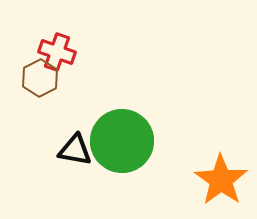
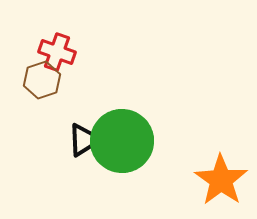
brown hexagon: moved 2 px right, 2 px down; rotated 9 degrees clockwise
black triangle: moved 9 px right, 10 px up; rotated 42 degrees counterclockwise
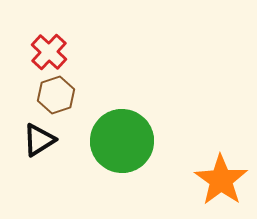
red cross: moved 8 px left; rotated 24 degrees clockwise
brown hexagon: moved 14 px right, 15 px down
black triangle: moved 45 px left
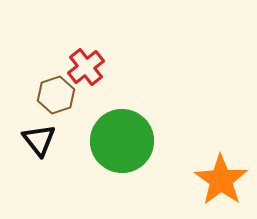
red cross: moved 37 px right, 15 px down; rotated 9 degrees clockwise
black triangle: rotated 36 degrees counterclockwise
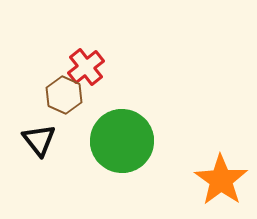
brown hexagon: moved 8 px right; rotated 18 degrees counterclockwise
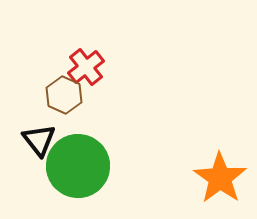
green circle: moved 44 px left, 25 px down
orange star: moved 1 px left, 2 px up
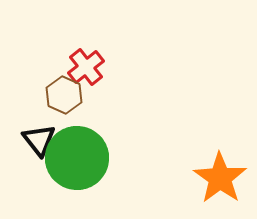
green circle: moved 1 px left, 8 px up
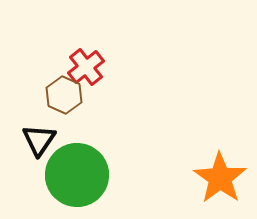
black triangle: rotated 12 degrees clockwise
green circle: moved 17 px down
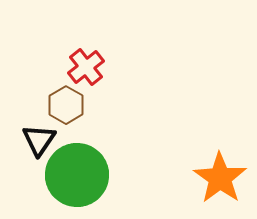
brown hexagon: moved 2 px right, 10 px down; rotated 6 degrees clockwise
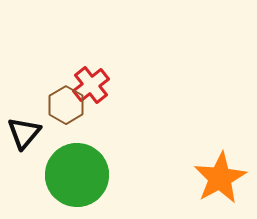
red cross: moved 5 px right, 18 px down
black triangle: moved 15 px left, 7 px up; rotated 6 degrees clockwise
orange star: rotated 8 degrees clockwise
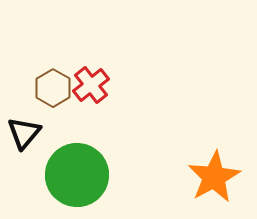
brown hexagon: moved 13 px left, 17 px up
orange star: moved 6 px left, 1 px up
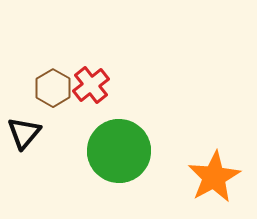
green circle: moved 42 px right, 24 px up
